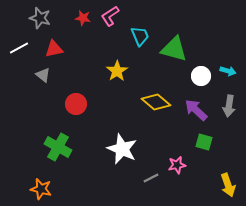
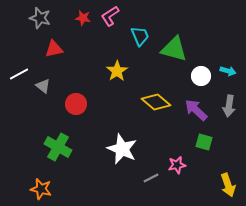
white line: moved 26 px down
gray triangle: moved 11 px down
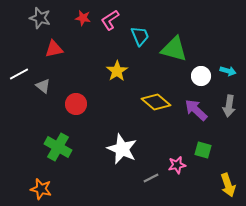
pink L-shape: moved 4 px down
green square: moved 1 px left, 8 px down
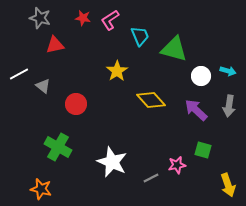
red triangle: moved 1 px right, 4 px up
yellow diamond: moved 5 px left, 2 px up; rotated 8 degrees clockwise
white star: moved 10 px left, 13 px down
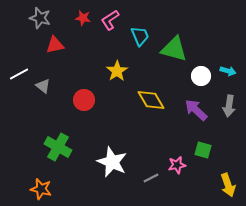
yellow diamond: rotated 12 degrees clockwise
red circle: moved 8 px right, 4 px up
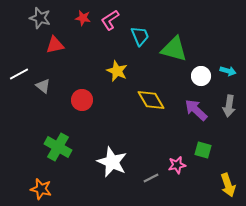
yellow star: rotated 15 degrees counterclockwise
red circle: moved 2 px left
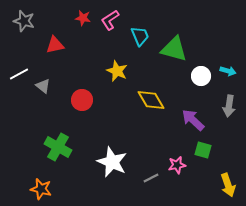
gray star: moved 16 px left, 3 px down
purple arrow: moved 3 px left, 10 px down
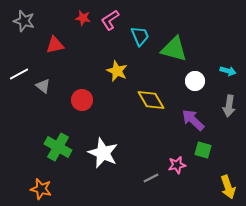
white circle: moved 6 px left, 5 px down
white star: moved 9 px left, 9 px up
yellow arrow: moved 2 px down
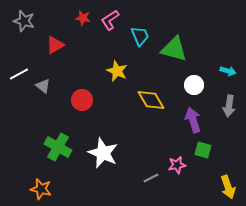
red triangle: rotated 18 degrees counterclockwise
white circle: moved 1 px left, 4 px down
purple arrow: rotated 30 degrees clockwise
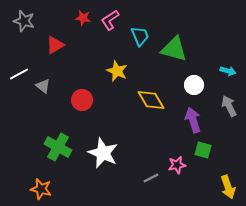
gray arrow: rotated 145 degrees clockwise
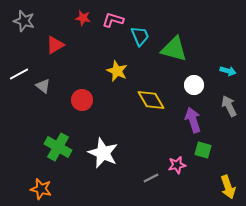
pink L-shape: moved 3 px right; rotated 50 degrees clockwise
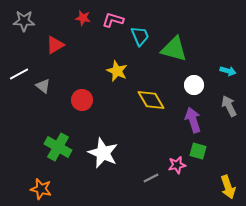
gray star: rotated 15 degrees counterclockwise
green square: moved 5 px left, 1 px down
